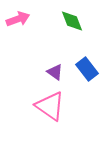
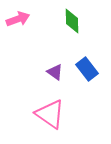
green diamond: rotated 20 degrees clockwise
pink triangle: moved 8 px down
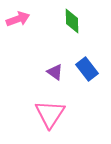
pink triangle: rotated 28 degrees clockwise
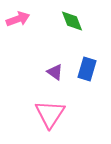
green diamond: rotated 20 degrees counterclockwise
blue rectangle: rotated 55 degrees clockwise
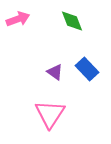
blue rectangle: rotated 60 degrees counterclockwise
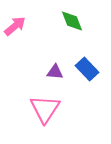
pink arrow: moved 3 px left, 7 px down; rotated 20 degrees counterclockwise
purple triangle: rotated 30 degrees counterclockwise
pink triangle: moved 5 px left, 5 px up
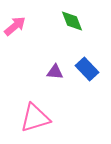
pink triangle: moved 10 px left, 9 px down; rotated 40 degrees clockwise
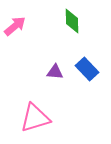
green diamond: rotated 20 degrees clockwise
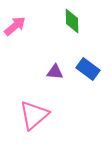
blue rectangle: moved 1 px right; rotated 10 degrees counterclockwise
pink triangle: moved 1 px left, 3 px up; rotated 24 degrees counterclockwise
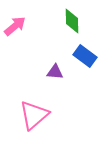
blue rectangle: moved 3 px left, 13 px up
